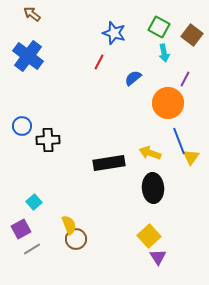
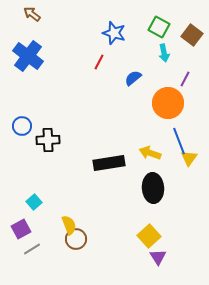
yellow triangle: moved 2 px left, 1 px down
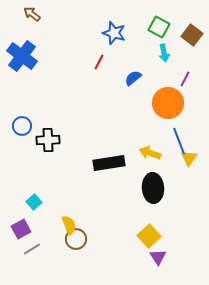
blue cross: moved 6 px left
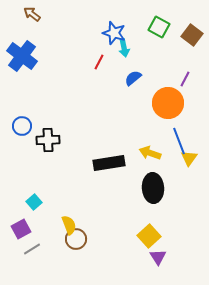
cyan arrow: moved 40 px left, 5 px up
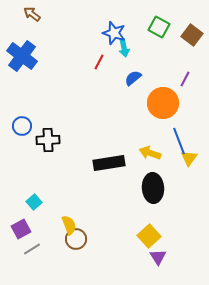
orange circle: moved 5 px left
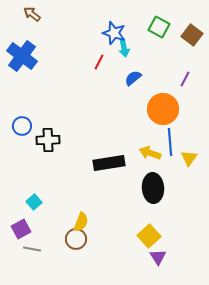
orange circle: moved 6 px down
blue line: moved 9 px left, 1 px down; rotated 16 degrees clockwise
yellow semicircle: moved 12 px right, 3 px up; rotated 42 degrees clockwise
gray line: rotated 42 degrees clockwise
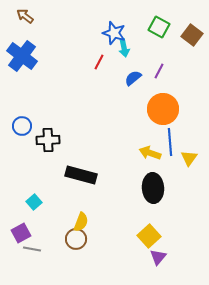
brown arrow: moved 7 px left, 2 px down
purple line: moved 26 px left, 8 px up
black rectangle: moved 28 px left, 12 px down; rotated 24 degrees clockwise
purple square: moved 4 px down
purple triangle: rotated 12 degrees clockwise
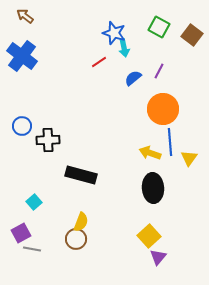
red line: rotated 28 degrees clockwise
